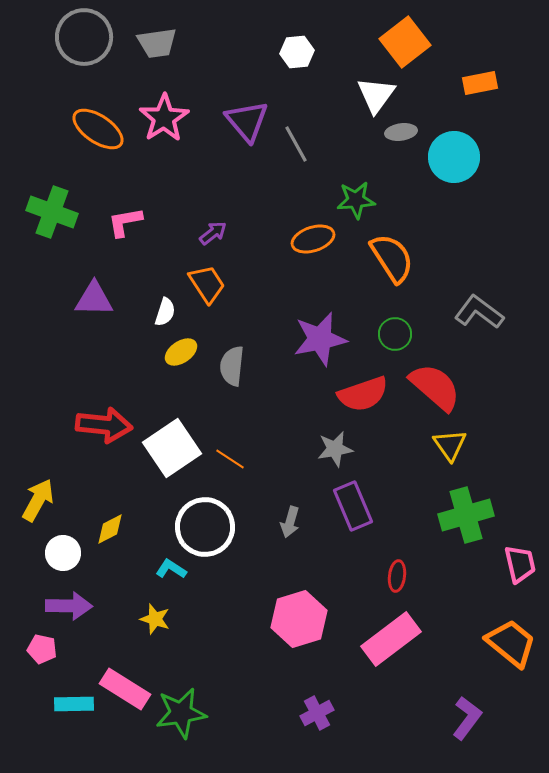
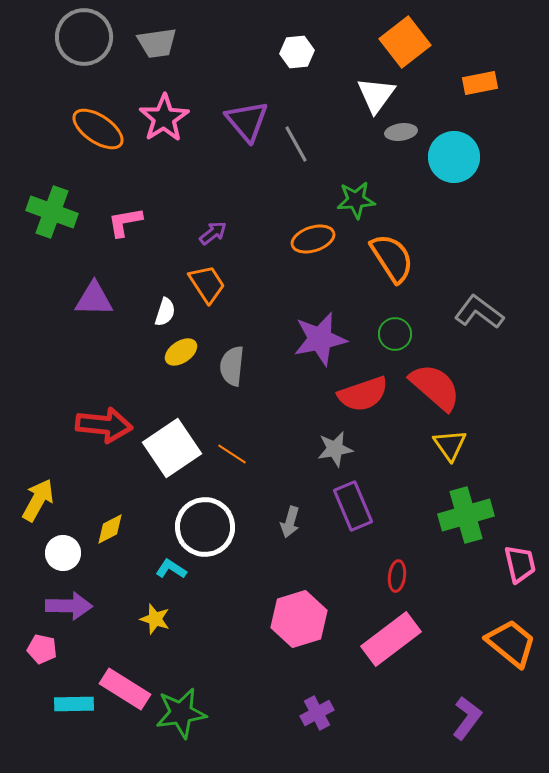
orange line at (230, 459): moved 2 px right, 5 px up
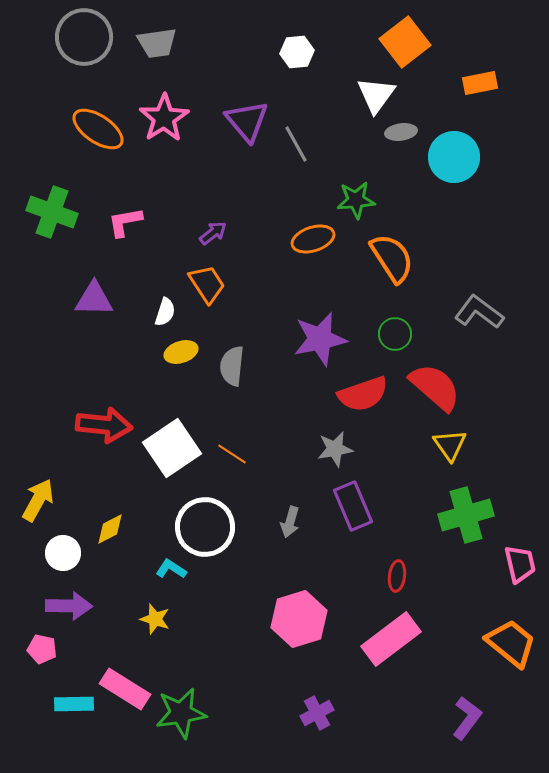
yellow ellipse at (181, 352): rotated 16 degrees clockwise
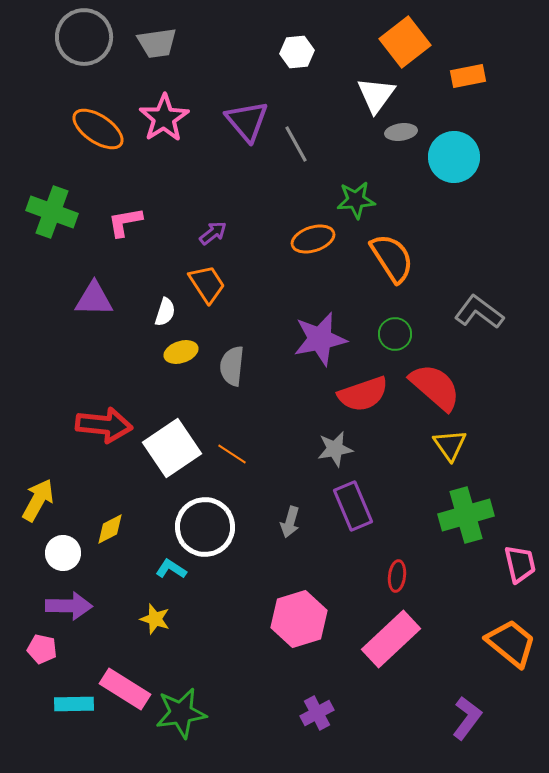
orange rectangle at (480, 83): moved 12 px left, 7 px up
pink rectangle at (391, 639): rotated 6 degrees counterclockwise
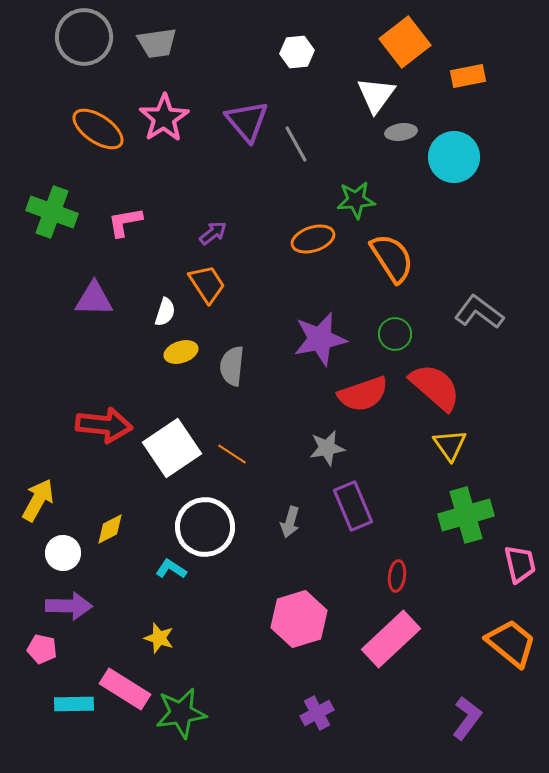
gray star at (335, 449): moved 8 px left, 1 px up
yellow star at (155, 619): moved 4 px right, 19 px down
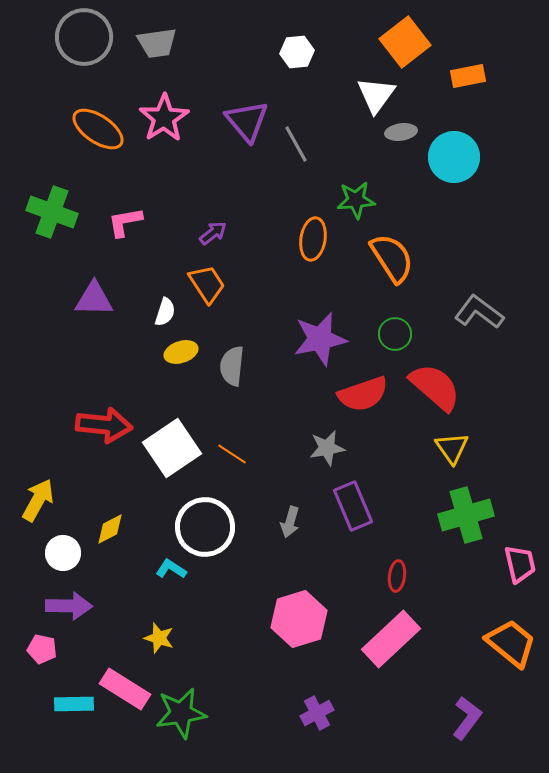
orange ellipse at (313, 239): rotated 63 degrees counterclockwise
yellow triangle at (450, 445): moved 2 px right, 3 px down
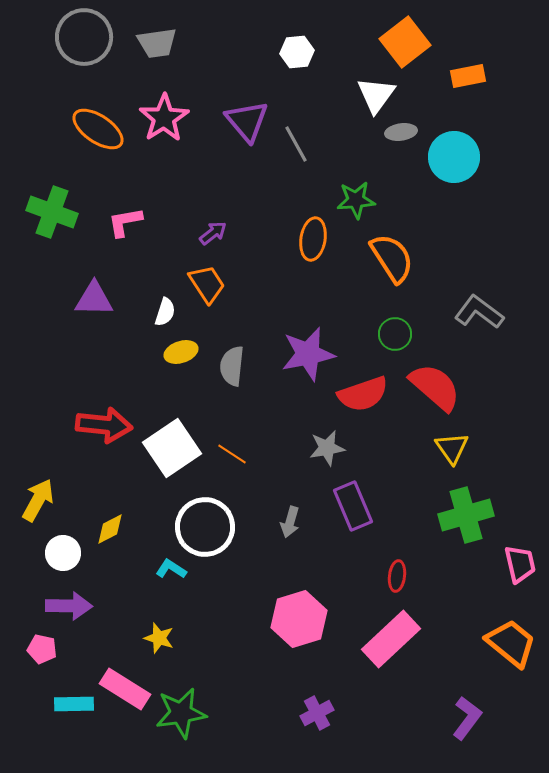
purple star at (320, 339): moved 12 px left, 15 px down
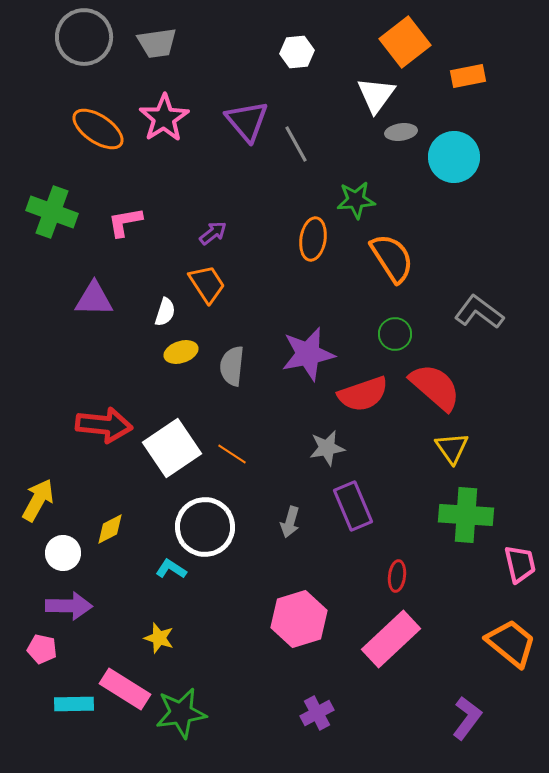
green cross at (466, 515): rotated 20 degrees clockwise
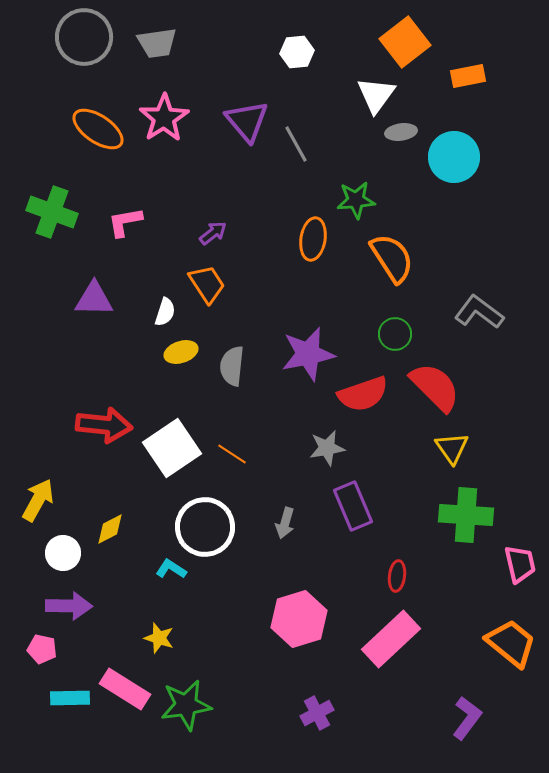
red semicircle at (435, 387): rotated 4 degrees clockwise
gray arrow at (290, 522): moved 5 px left, 1 px down
cyan rectangle at (74, 704): moved 4 px left, 6 px up
green star at (181, 713): moved 5 px right, 8 px up
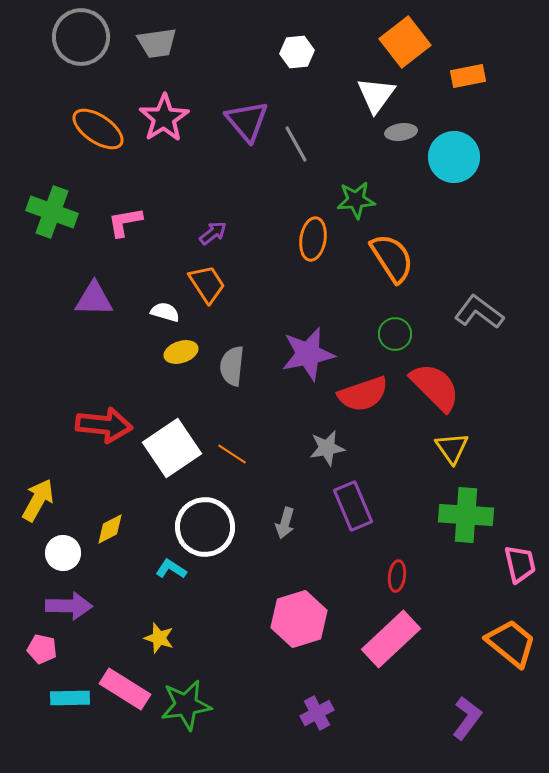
gray circle at (84, 37): moved 3 px left
white semicircle at (165, 312): rotated 92 degrees counterclockwise
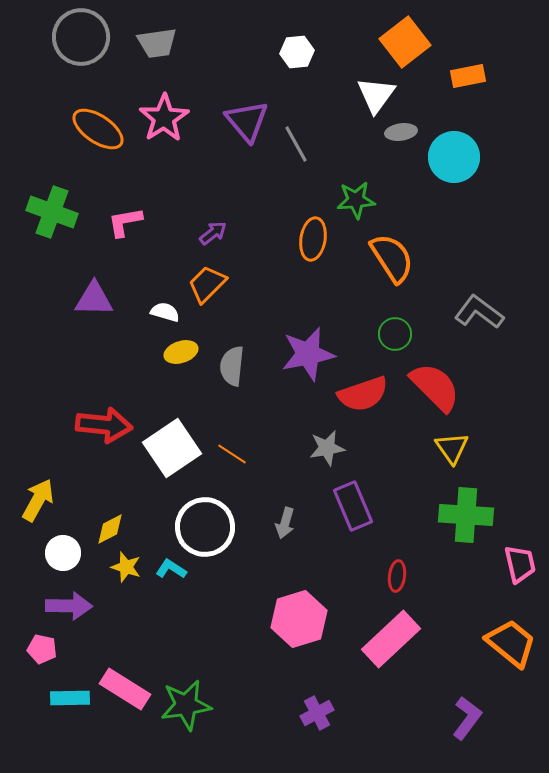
orange trapezoid at (207, 284): rotated 102 degrees counterclockwise
yellow star at (159, 638): moved 33 px left, 71 px up
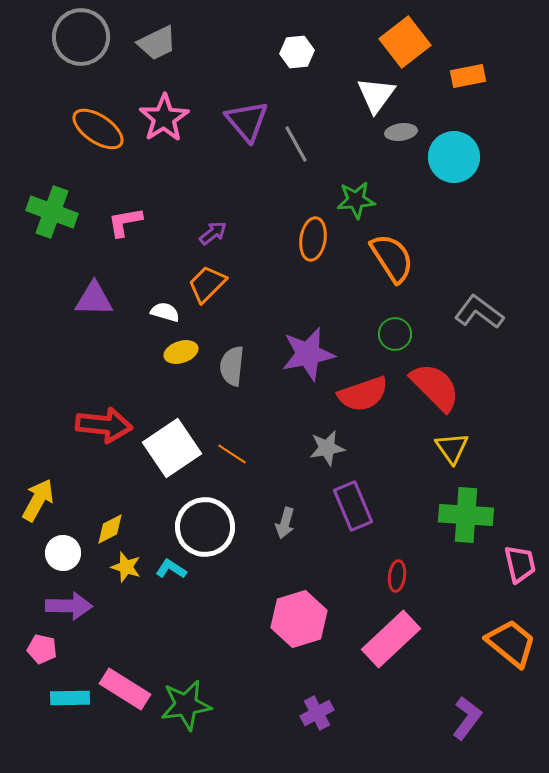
gray trapezoid at (157, 43): rotated 18 degrees counterclockwise
